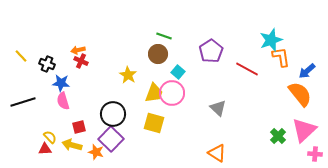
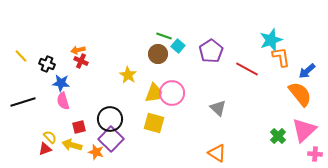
cyan square: moved 26 px up
black circle: moved 3 px left, 5 px down
red triangle: rotated 16 degrees counterclockwise
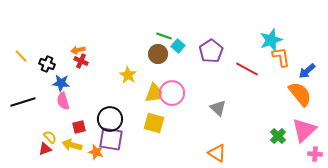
purple square: rotated 35 degrees counterclockwise
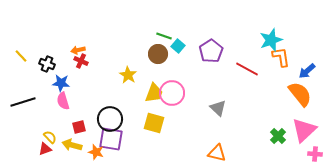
orange triangle: rotated 18 degrees counterclockwise
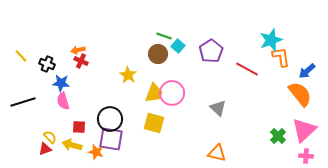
red square: rotated 16 degrees clockwise
pink cross: moved 9 px left, 2 px down
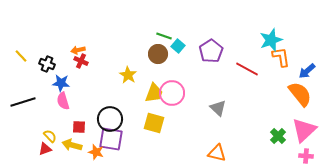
yellow semicircle: moved 1 px up
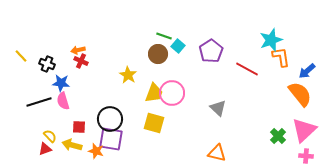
black line: moved 16 px right
orange star: moved 1 px up
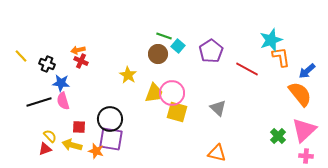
yellow square: moved 23 px right, 11 px up
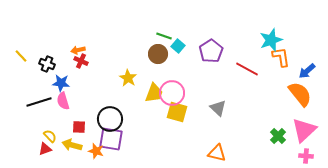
yellow star: moved 3 px down
